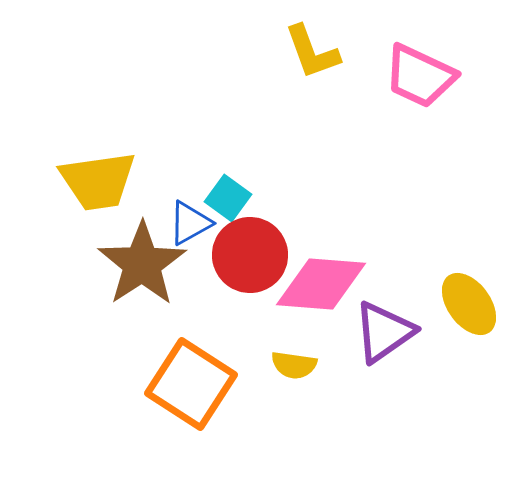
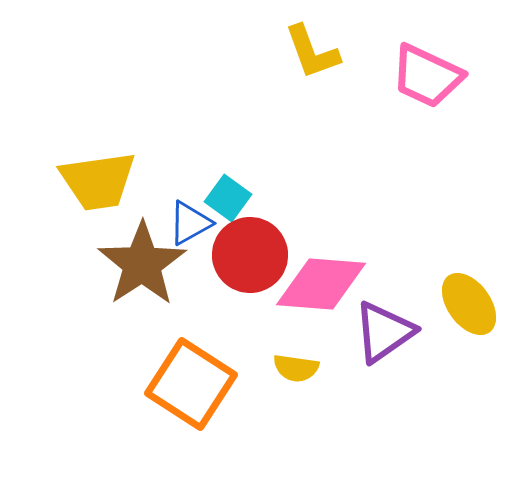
pink trapezoid: moved 7 px right
yellow semicircle: moved 2 px right, 3 px down
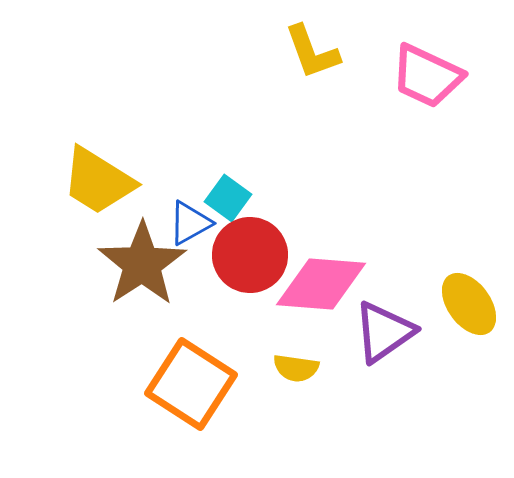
yellow trapezoid: rotated 40 degrees clockwise
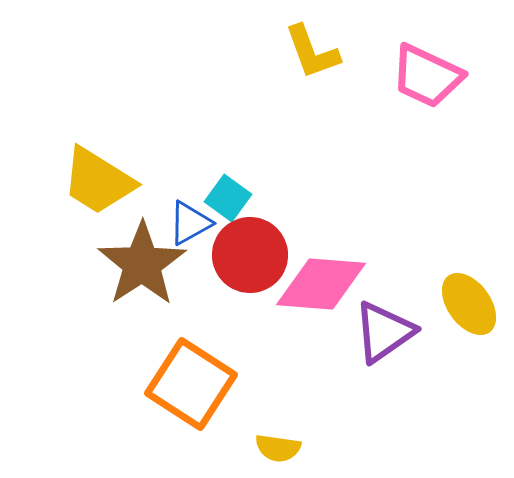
yellow semicircle: moved 18 px left, 80 px down
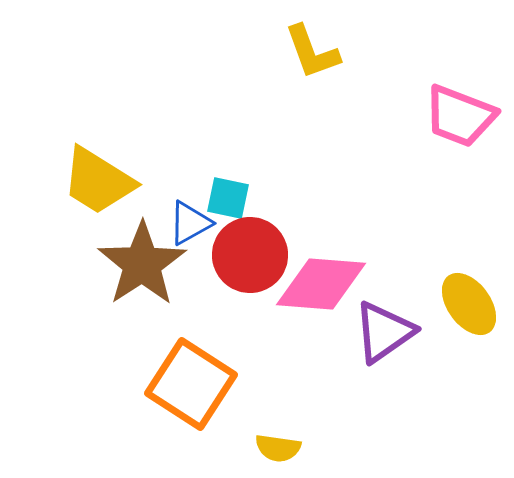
pink trapezoid: moved 33 px right, 40 px down; rotated 4 degrees counterclockwise
cyan square: rotated 24 degrees counterclockwise
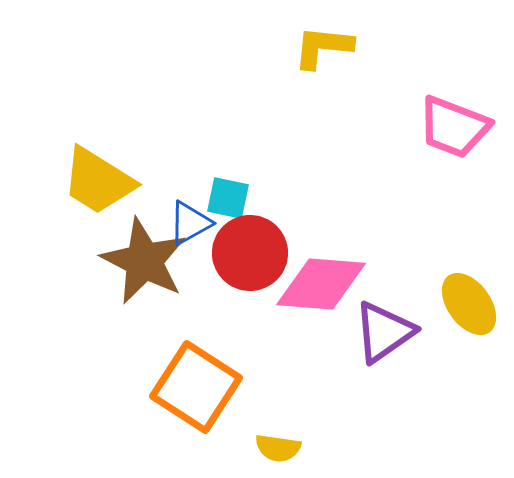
yellow L-shape: moved 11 px right, 5 px up; rotated 116 degrees clockwise
pink trapezoid: moved 6 px left, 11 px down
red circle: moved 2 px up
brown star: moved 2 px right, 3 px up; rotated 12 degrees counterclockwise
orange square: moved 5 px right, 3 px down
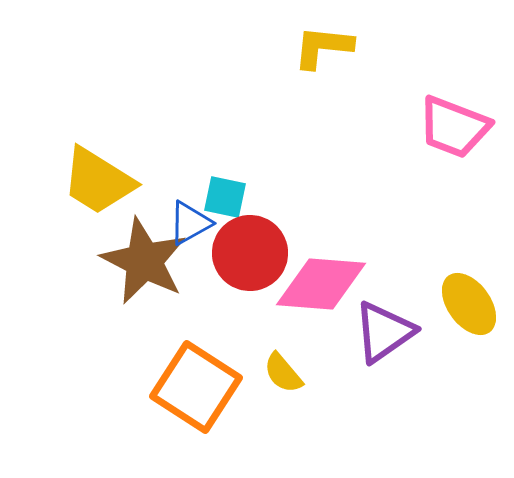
cyan square: moved 3 px left, 1 px up
yellow semicircle: moved 5 px right, 75 px up; rotated 42 degrees clockwise
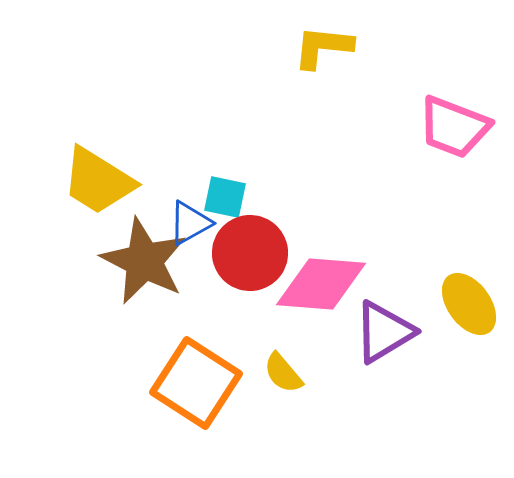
purple triangle: rotated 4 degrees clockwise
orange square: moved 4 px up
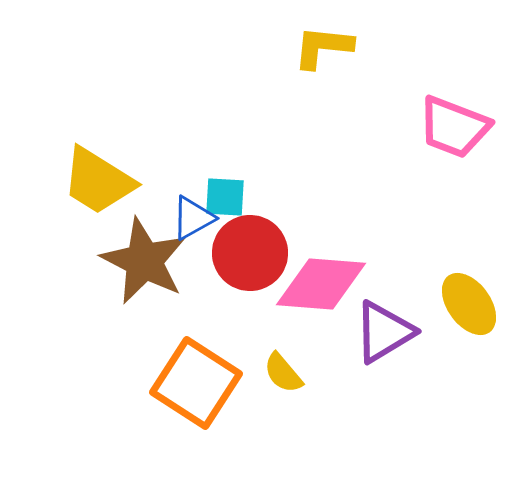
cyan square: rotated 9 degrees counterclockwise
blue triangle: moved 3 px right, 5 px up
